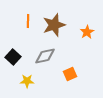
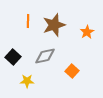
orange square: moved 2 px right, 3 px up; rotated 24 degrees counterclockwise
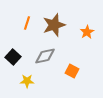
orange line: moved 1 px left, 2 px down; rotated 16 degrees clockwise
orange square: rotated 16 degrees counterclockwise
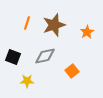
black square: rotated 21 degrees counterclockwise
orange square: rotated 24 degrees clockwise
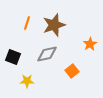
orange star: moved 3 px right, 12 px down
gray diamond: moved 2 px right, 2 px up
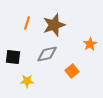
black square: rotated 14 degrees counterclockwise
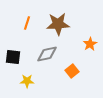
brown star: moved 4 px right, 1 px up; rotated 15 degrees clockwise
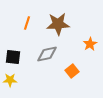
yellow star: moved 17 px left, 1 px up
